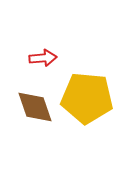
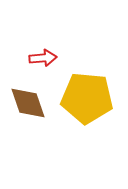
brown diamond: moved 7 px left, 4 px up
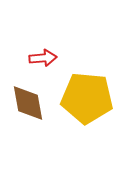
brown diamond: rotated 9 degrees clockwise
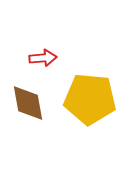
yellow pentagon: moved 3 px right, 1 px down
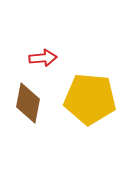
brown diamond: rotated 21 degrees clockwise
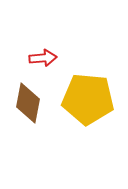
yellow pentagon: moved 2 px left
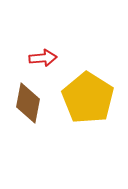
yellow pentagon: moved 1 px up; rotated 27 degrees clockwise
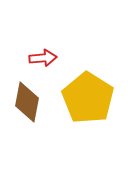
brown diamond: moved 1 px left, 1 px up
